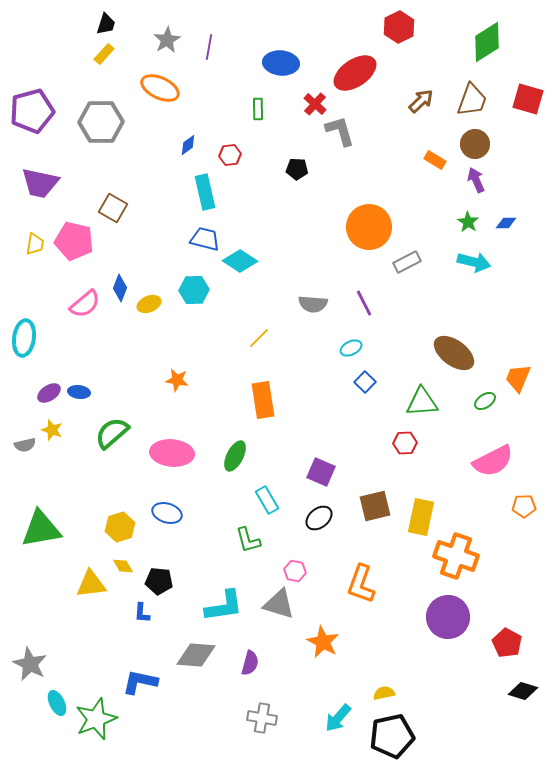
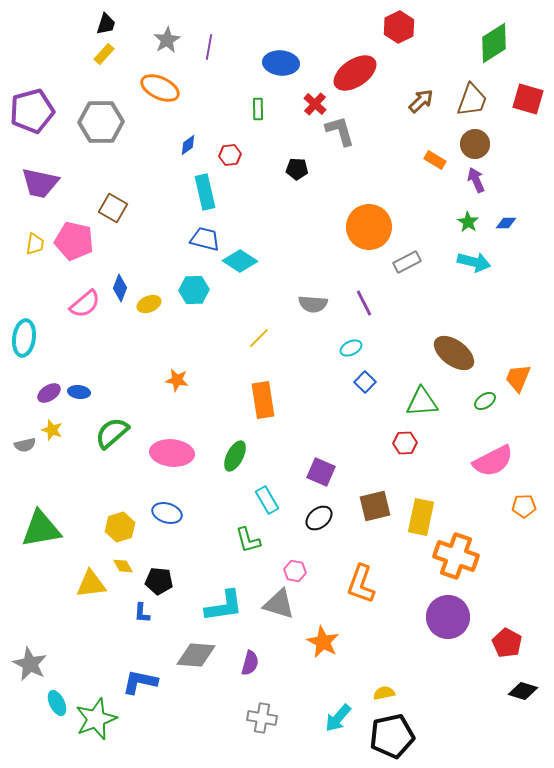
green diamond at (487, 42): moved 7 px right, 1 px down
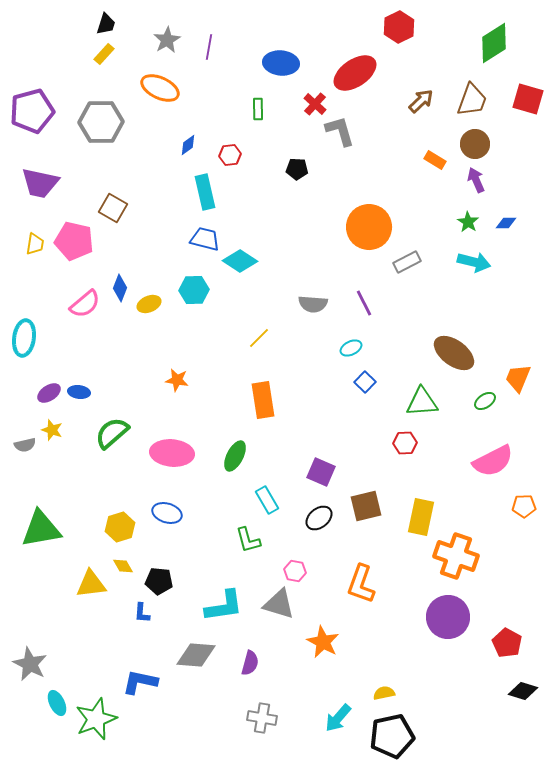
brown square at (375, 506): moved 9 px left
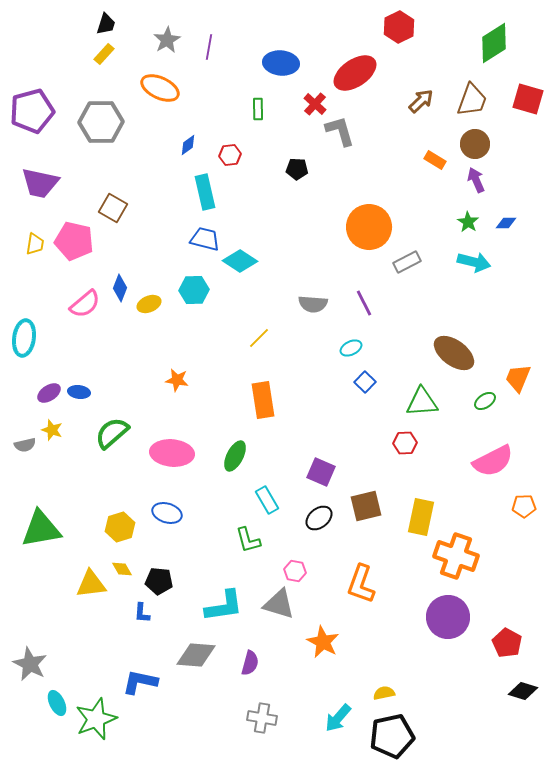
yellow diamond at (123, 566): moved 1 px left, 3 px down
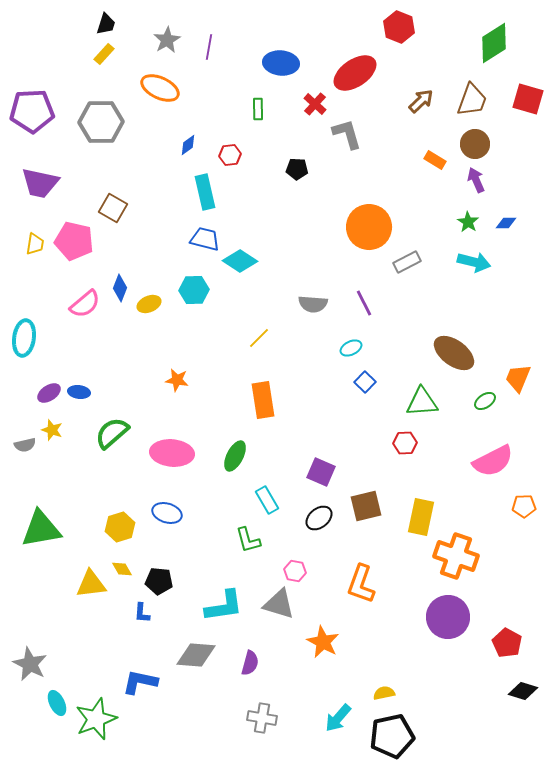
red hexagon at (399, 27): rotated 12 degrees counterclockwise
purple pentagon at (32, 111): rotated 12 degrees clockwise
gray L-shape at (340, 131): moved 7 px right, 3 px down
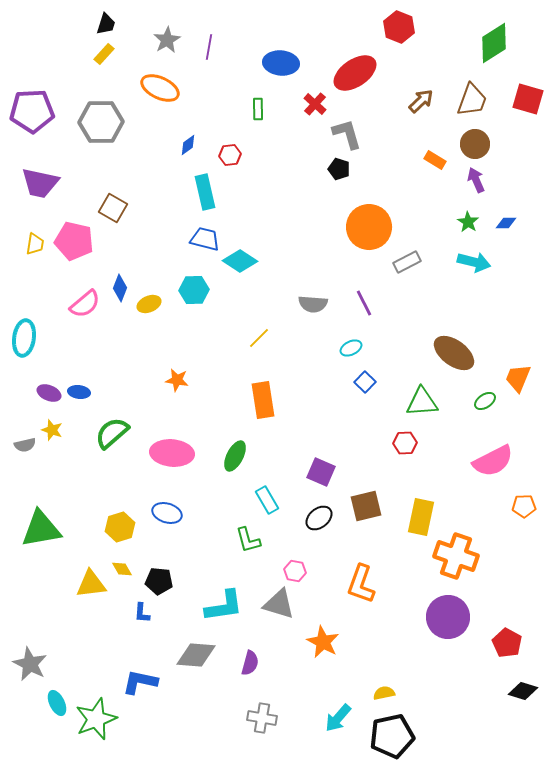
black pentagon at (297, 169): moved 42 px right; rotated 15 degrees clockwise
purple ellipse at (49, 393): rotated 55 degrees clockwise
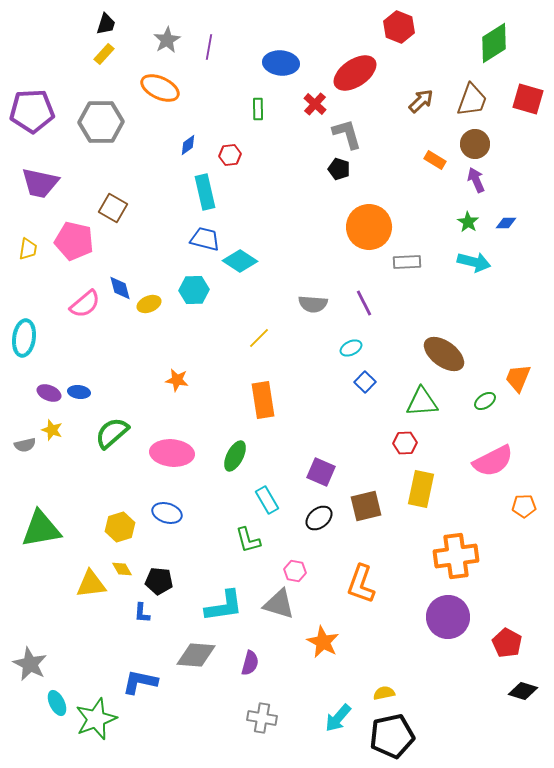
yellow trapezoid at (35, 244): moved 7 px left, 5 px down
gray rectangle at (407, 262): rotated 24 degrees clockwise
blue diamond at (120, 288): rotated 36 degrees counterclockwise
brown ellipse at (454, 353): moved 10 px left, 1 px down
yellow rectangle at (421, 517): moved 28 px up
orange cross at (456, 556): rotated 27 degrees counterclockwise
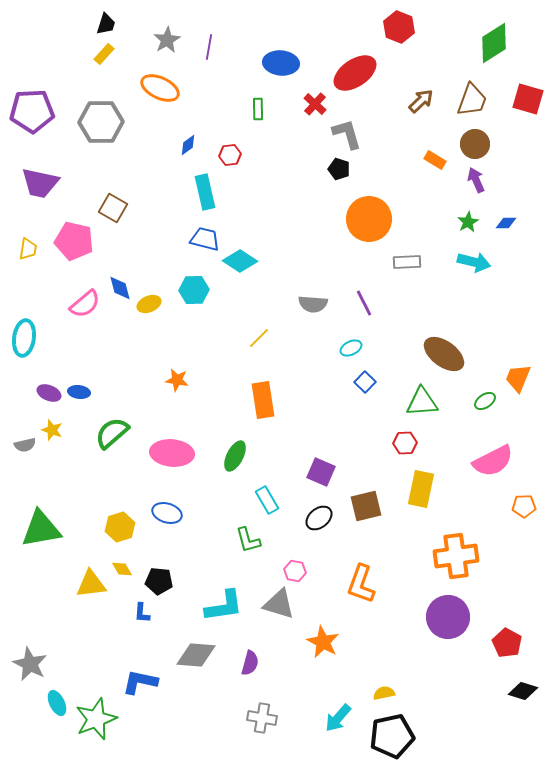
green star at (468, 222): rotated 10 degrees clockwise
orange circle at (369, 227): moved 8 px up
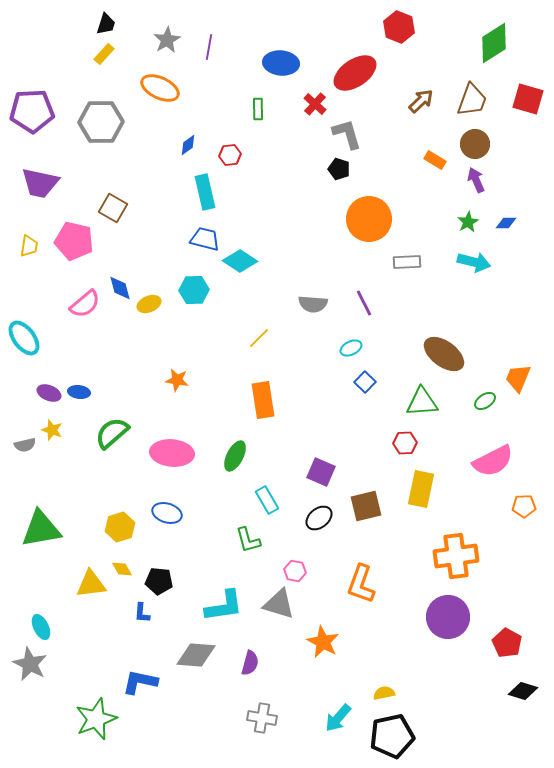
yellow trapezoid at (28, 249): moved 1 px right, 3 px up
cyan ellipse at (24, 338): rotated 45 degrees counterclockwise
cyan ellipse at (57, 703): moved 16 px left, 76 px up
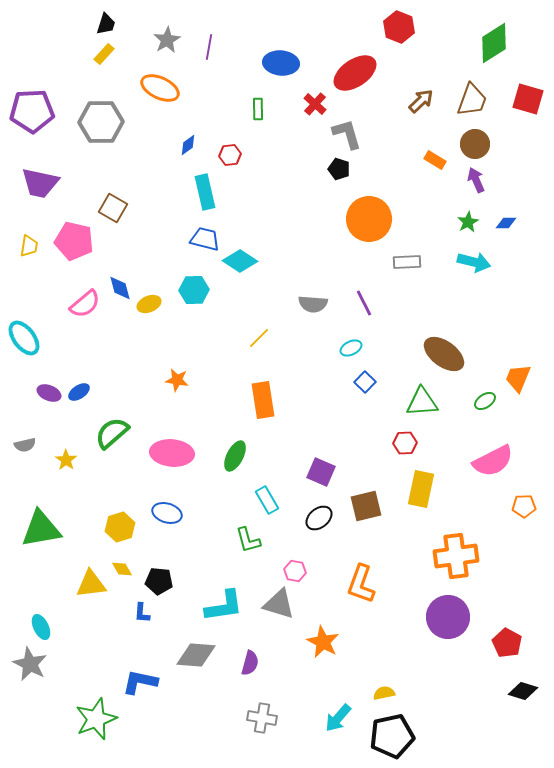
blue ellipse at (79, 392): rotated 40 degrees counterclockwise
yellow star at (52, 430): moved 14 px right, 30 px down; rotated 15 degrees clockwise
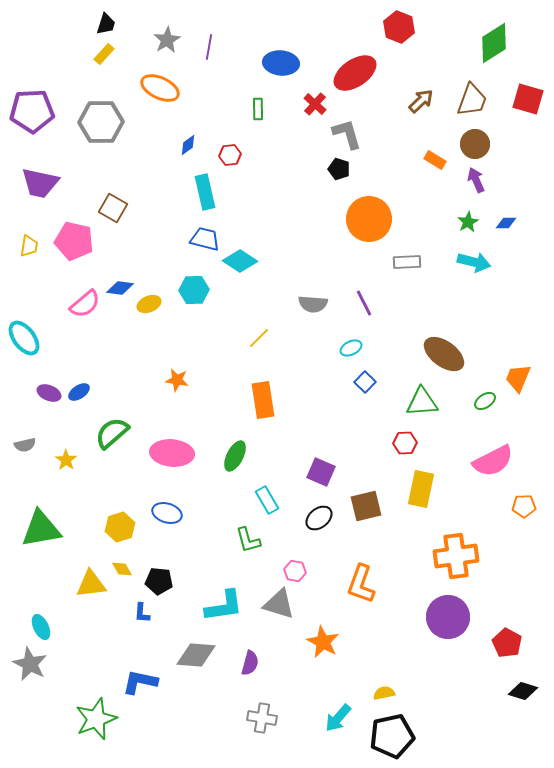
blue diamond at (120, 288): rotated 68 degrees counterclockwise
